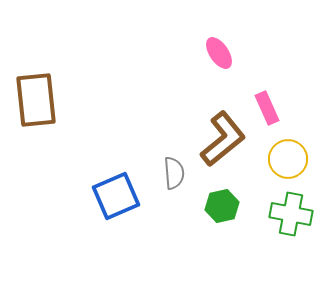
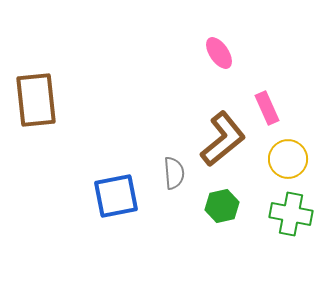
blue square: rotated 12 degrees clockwise
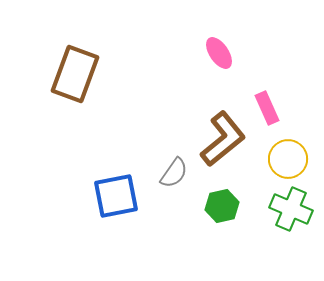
brown rectangle: moved 39 px right, 26 px up; rotated 26 degrees clockwise
gray semicircle: rotated 40 degrees clockwise
green cross: moved 5 px up; rotated 12 degrees clockwise
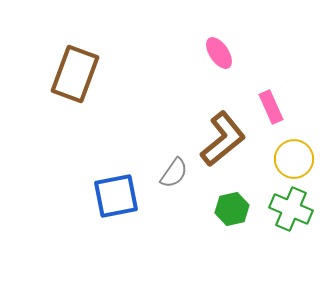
pink rectangle: moved 4 px right, 1 px up
yellow circle: moved 6 px right
green hexagon: moved 10 px right, 3 px down
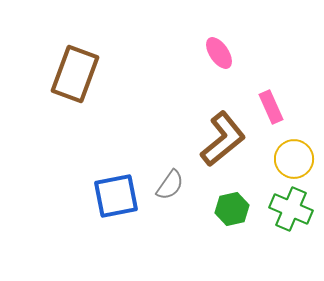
gray semicircle: moved 4 px left, 12 px down
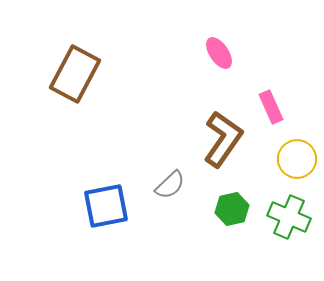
brown rectangle: rotated 8 degrees clockwise
brown L-shape: rotated 16 degrees counterclockwise
yellow circle: moved 3 px right
gray semicircle: rotated 12 degrees clockwise
blue square: moved 10 px left, 10 px down
green cross: moved 2 px left, 8 px down
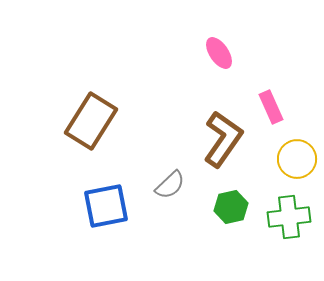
brown rectangle: moved 16 px right, 47 px down; rotated 4 degrees clockwise
green hexagon: moved 1 px left, 2 px up
green cross: rotated 30 degrees counterclockwise
